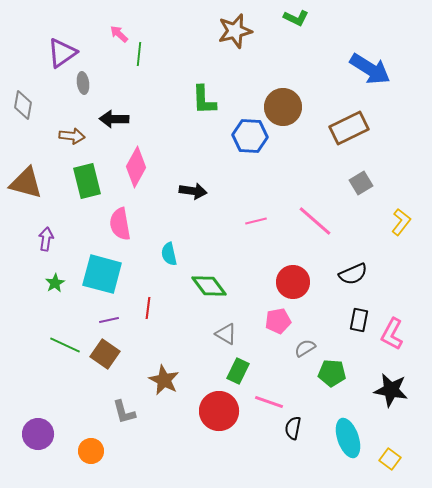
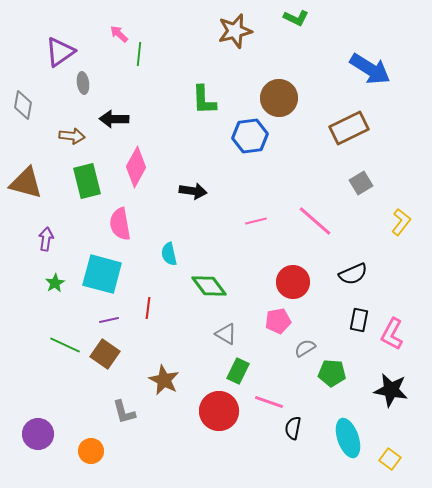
purple triangle at (62, 53): moved 2 px left, 1 px up
brown circle at (283, 107): moved 4 px left, 9 px up
blue hexagon at (250, 136): rotated 12 degrees counterclockwise
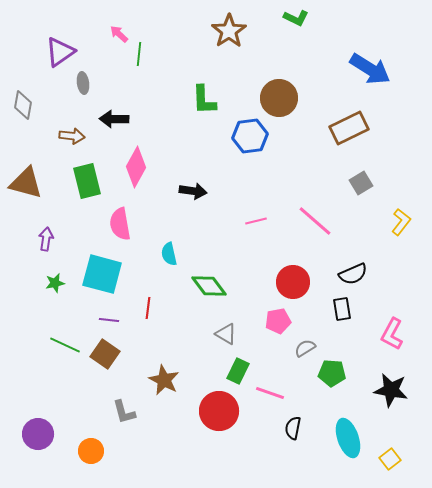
brown star at (235, 31): moved 6 px left; rotated 20 degrees counterclockwise
green star at (55, 283): rotated 18 degrees clockwise
purple line at (109, 320): rotated 18 degrees clockwise
black rectangle at (359, 320): moved 17 px left, 11 px up; rotated 20 degrees counterclockwise
pink line at (269, 402): moved 1 px right, 9 px up
yellow square at (390, 459): rotated 15 degrees clockwise
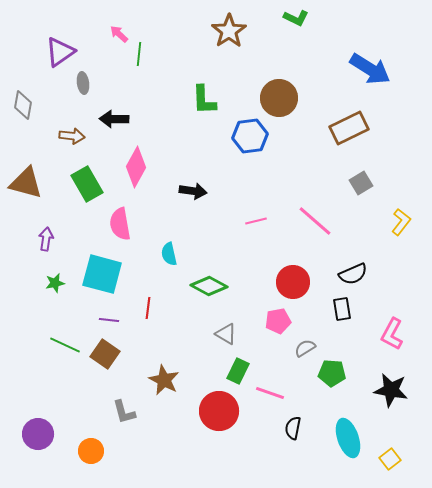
green rectangle at (87, 181): moved 3 px down; rotated 16 degrees counterclockwise
green diamond at (209, 286): rotated 24 degrees counterclockwise
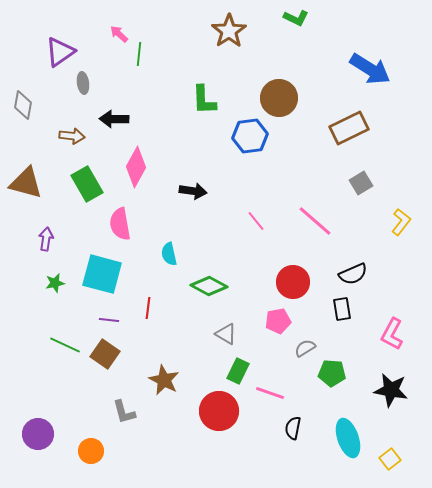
pink line at (256, 221): rotated 65 degrees clockwise
